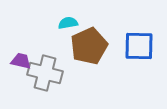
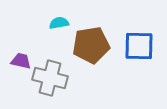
cyan semicircle: moved 9 px left
brown pentagon: moved 2 px right, 1 px up; rotated 15 degrees clockwise
gray cross: moved 5 px right, 5 px down
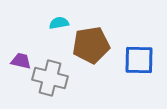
blue square: moved 14 px down
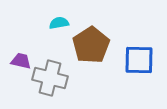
brown pentagon: rotated 24 degrees counterclockwise
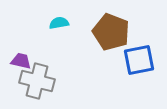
brown pentagon: moved 20 px right, 13 px up; rotated 18 degrees counterclockwise
blue square: rotated 12 degrees counterclockwise
gray cross: moved 13 px left, 3 px down
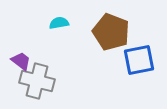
purple trapezoid: rotated 25 degrees clockwise
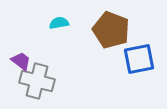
brown pentagon: moved 2 px up
blue square: moved 1 px up
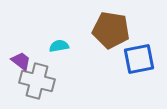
cyan semicircle: moved 23 px down
brown pentagon: rotated 12 degrees counterclockwise
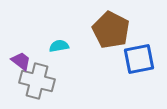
brown pentagon: rotated 18 degrees clockwise
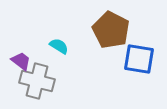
cyan semicircle: rotated 42 degrees clockwise
blue square: rotated 20 degrees clockwise
